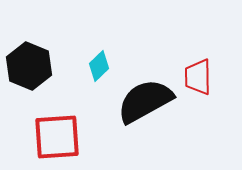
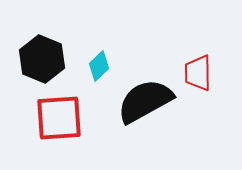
black hexagon: moved 13 px right, 7 px up
red trapezoid: moved 4 px up
red square: moved 2 px right, 19 px up
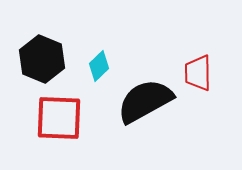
red square: rotated 6 degrees clockwise
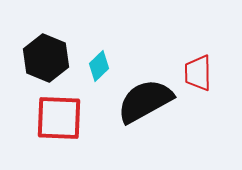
black hexagon: moved 4 px right, 1 px up
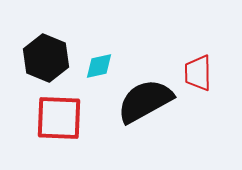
cyan diamond: rotated 32 degrees clockwise
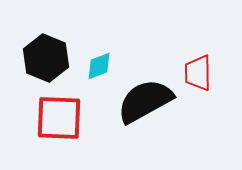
cyan diamond: rotated 8 degrees counterclockwise
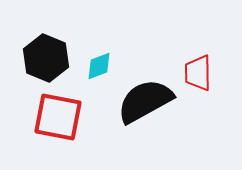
red square: moved 1 px left, 1 px up; rotated 9 degrees clockwise
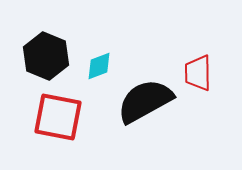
black hexagon: moved 2 px up
